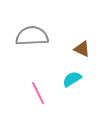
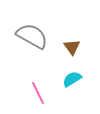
gray semicircle: rotated 32 degrees clockwise
brown triangle: moved 10 px left, 2 px up; rotated 30 degrees clockwise
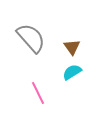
gray semicircle: moved 1 px left, 2 px down; rotated 20 degrees clockwise
cyan semicircle: moved 7 px up
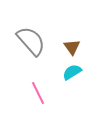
gray semicircle: moved 3 px down
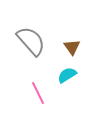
cyan semicircle: moved 5 px left, 3 px down
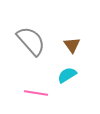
brown triangle: moved 2 px up
pink line: moved 2 px left; rotated 55 degrees counterclockwise
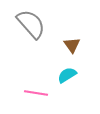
gray semicircle: moved 17 px up
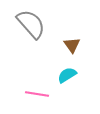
pink line: moved 1 px right, 1 px down
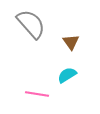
brown triangle: moved 1 px left, 3 px up
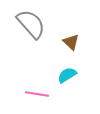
brown triangle: rotated 12 degrees counterclockwise
